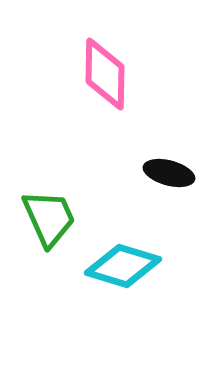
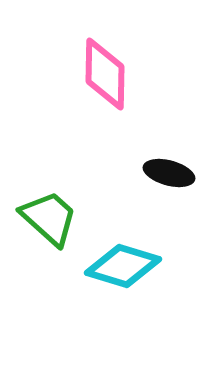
green trapezoid: rotated 24 degrees counterclockwise
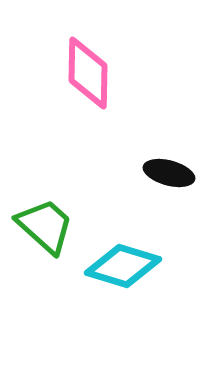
pink diamond: moved 17 px left, 1 px up
green trapezoid: moved 4 px left, 8 px down
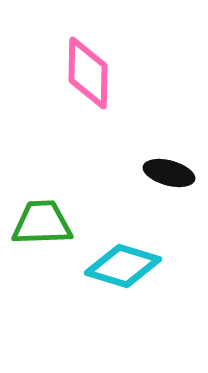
green trapezoid: moved 3 px left, 3 px up; rotated 44 degrees counterclockwise
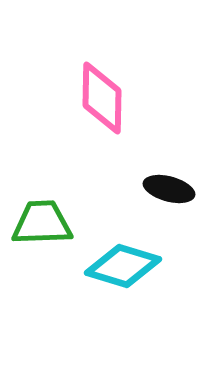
pink diamond: moved 14 px right, 25 px down
black ellipse: moved 16 px down
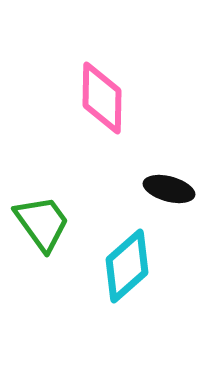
green trapezoid: rotated 56 degrees clockwise
cyan diamond: moved 4 px right; rotated 58 degrees counterclockwise
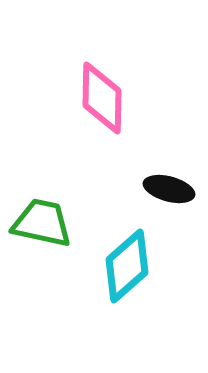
green trapezoid: rotated 42 degrees counterclockwise
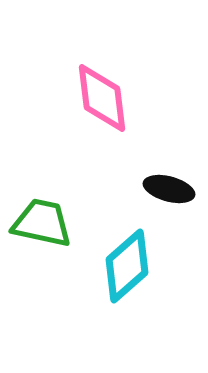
pink diamond: rotated 8 degrees counterclockwise
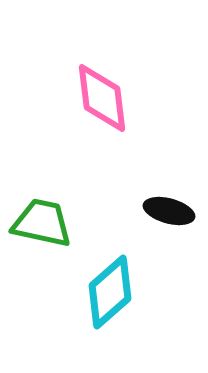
black ellipse: moved 22 px down
cyan diamond: moved 17 px left, 26 px down
